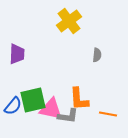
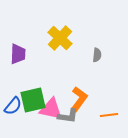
yellow cross: moved 9 px left, 17 px down; rotated 10 degrees counterclockwise
purple trapezoid: moved 1 px right
orange L-shape: rotated 140 degrees counterclockwise
orange line: moved 1 px right, 1 px down; rotated 18 degrees counterclockwise
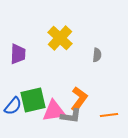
pink triangle: moved 3 px right, 2 px down; rotated 20 degrees counterclockwise
gray L-shape: moved 3 px right
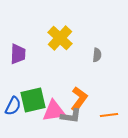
blue semicircle: rotated 12 degrees counterclockwise
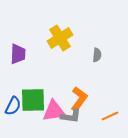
yellow cross: rotated 15 degrees clockwise
green square: rotated 12 degrees clockwise
orange line: moved 1 px right, 1 px down; rotated 18 degrees counterclockwise
